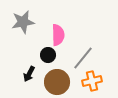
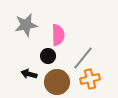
gray star: moved 3 px right, 3 px down
black circle: moved 1 px down
black arrow: rotated 77 degrees clockwise
orange cross: moved 2 px left, 2 px up
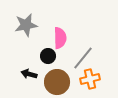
pink semicircle: moved 2 px right, 3 px down
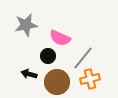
pink semicircle: rotated 115 degrees clockwise
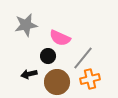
black arrow: rotated 28 degrees counterclockwise
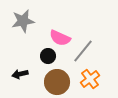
gray star: moved 3 px left, 4 px up
gray line: moved 7 px up
black arrow: moved 9 px left
orange cross: rotated 24 degrees counterclockwise
